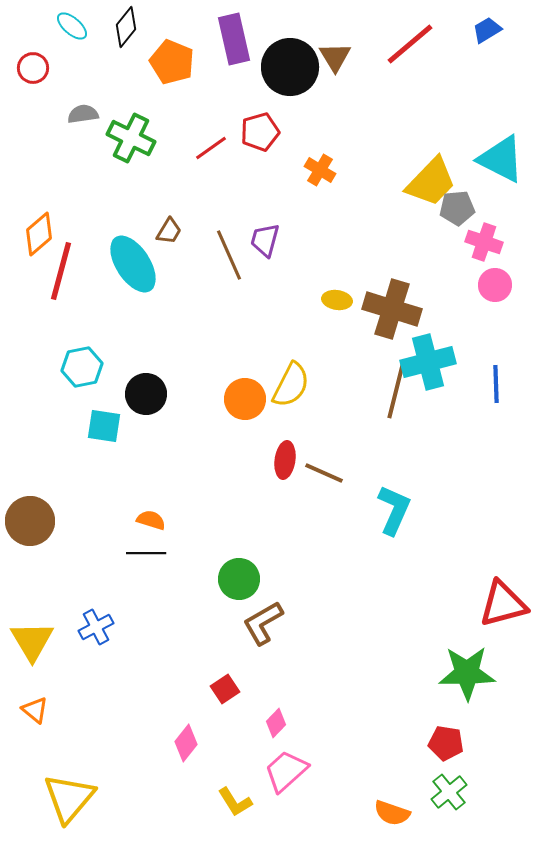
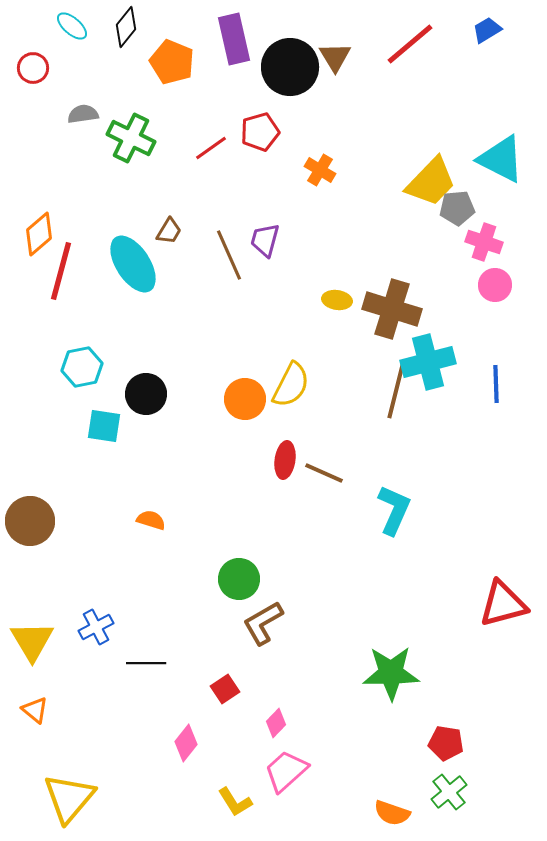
black line at (146, 553): moved 110 px down
green star at (467, 673): moved 76 px left
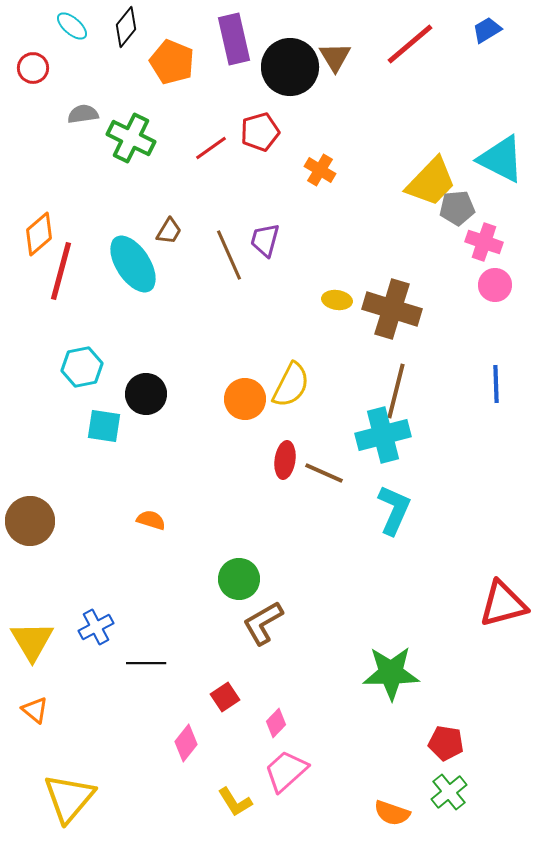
cyan cross at (428, 362): moved 45 px left, 73 px down
red square at (225, 689): moved 8 px down
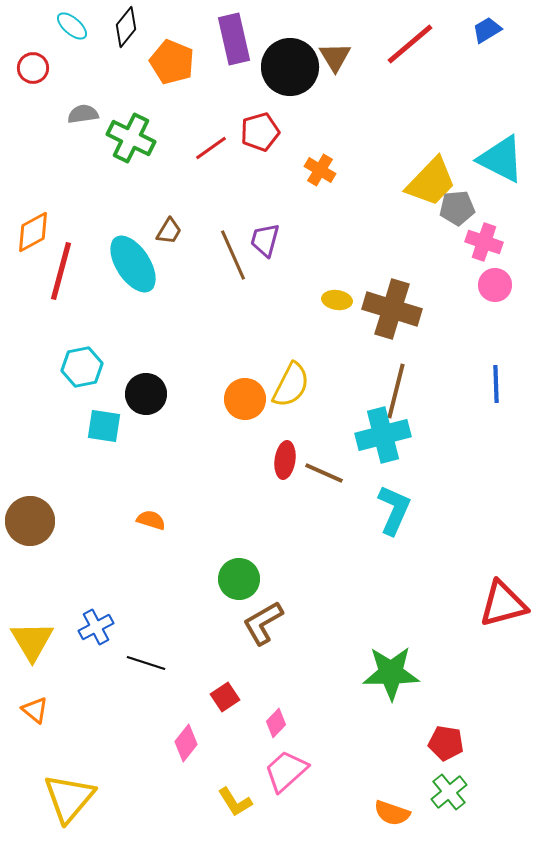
orange diamond at (39, 234): moved 6 px left, 2 px up; rotated 12 degrees clockwise
brown line at (229, 255): moved 4 px right
black line at (146, 663): rotated 18 degrees clockwise
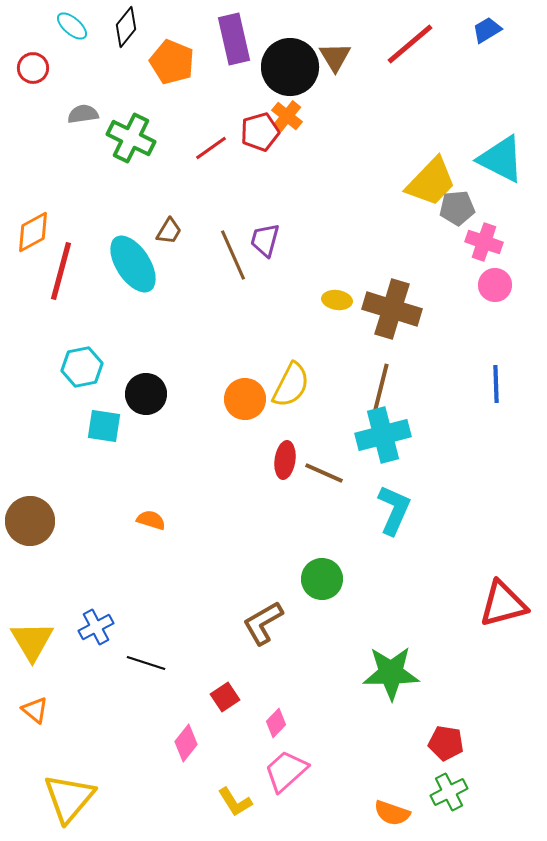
orange cross at (320, 170): moved 33 px left, 54 px up; rotated 8 degrees clockwise
brown line at (396, 391): moved 16 px left
green circle at (239, 579): moved 83 px right
green cross at (449, 792): rotated 12 degrees clockwise
